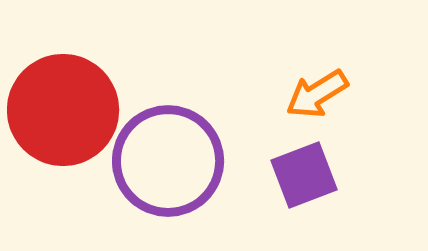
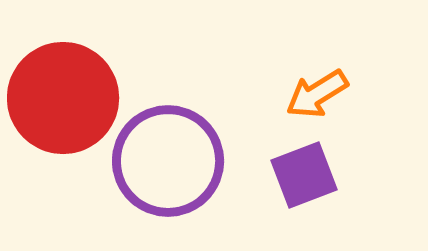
red circle: moved 12 px up
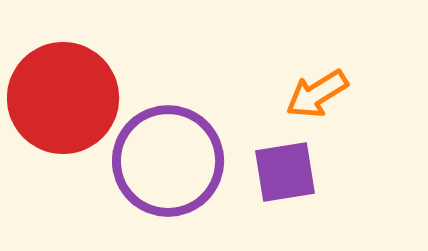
purple square: moved 19 px left, 3 px up; rotated 12 degrees clockwise
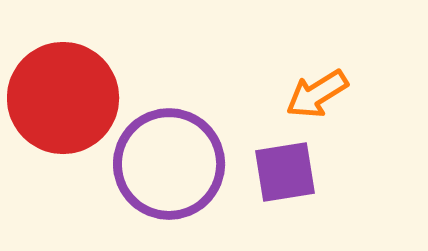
purple circle: moved 1 px right, 3 px down
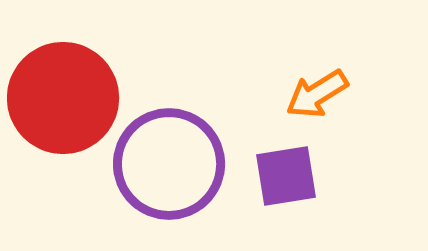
purple square: moved 1 px right, 4 px down
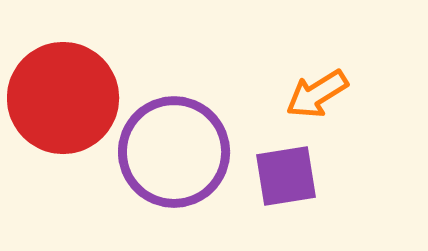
purple circle: moved 5 px right, 12 px up
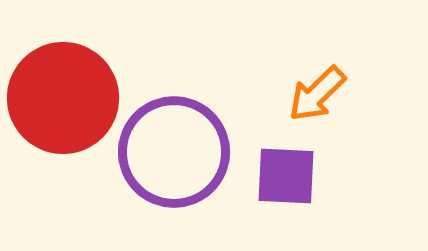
orange arrow: rotated 12 degrees counterclockwise
purple square: rotated 12 degrees clockwise
